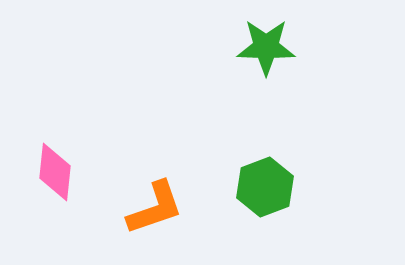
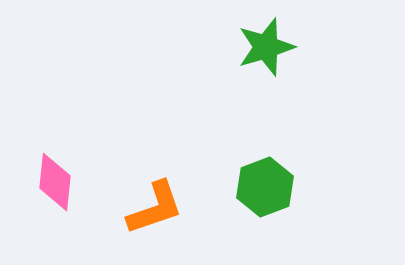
green star: rotated 18 degrees counterclockwise
pink diamond: moved 10 px down
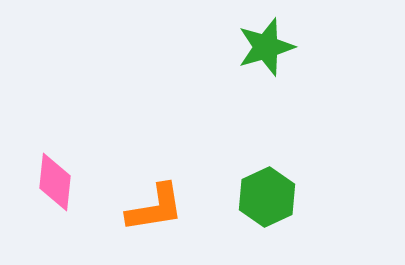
green hexagon: moved 2 px right, 10 px down; rotated 4 degrees counterclockwise
orange L-shape: rotated 10 degrees clockwise
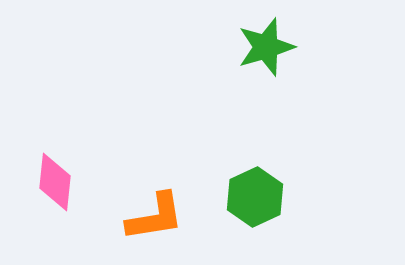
green hexagon: moved 12 px left
orange L-shape: moved 9 px down
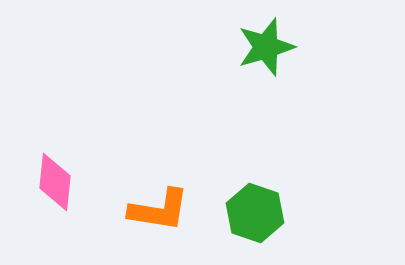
green hexagon: moved 16 px down; rotated 16 degrees counterclockwise
orange L-shape: moved 4 px right, 7 px up; rotated 18 degrees clockwise
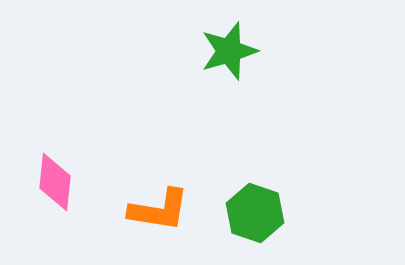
green star: moved 37 px left, 4 px down
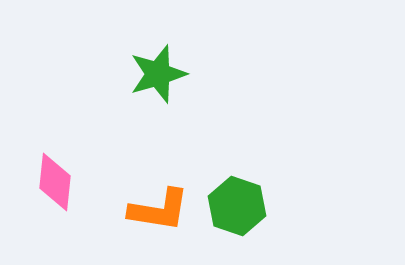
green star: moved 71 px left, 23 px down
green hexagon: moved 18 px left, 7 px up
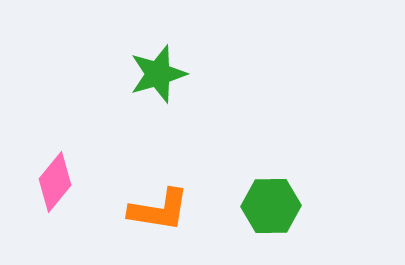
pink diamond: rotated 34 degrees clockwise
green hexagon: moved 34 px right; rotated 20 degrees counterclockwise
